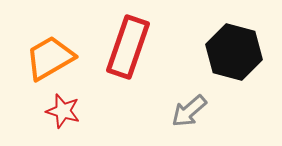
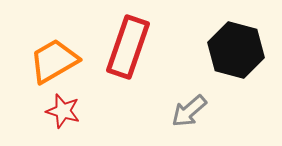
black hexagon: moved 2 px right, 2 px up
orange trapezoid: moved 4 px right, 3 px down
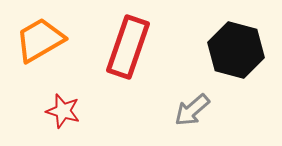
orange trapezoid: moved 14 px left, 21 px up
gray arrow: moved 3 px right, 1 px up
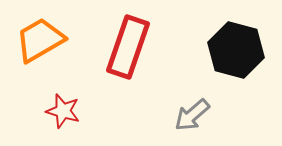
gray arrow: moved 5 px down
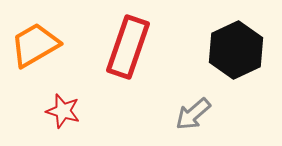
orange trapezoid: moved 5 px left, 5 px down
black hexagon: rotated 20 degrees clockwise
gray arrow: moved 1 px right, 1 px up
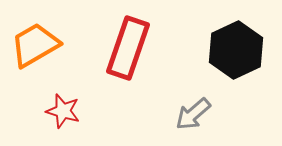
red rectangle: moved 1 px down
